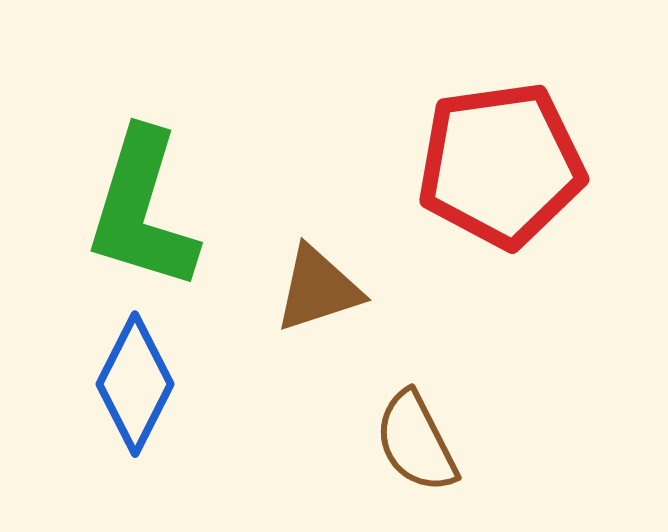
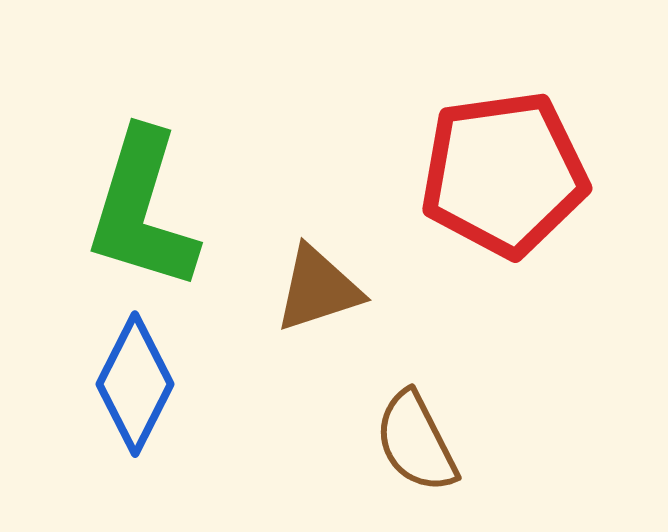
red pentagon: moved 3 px right, 9 px down
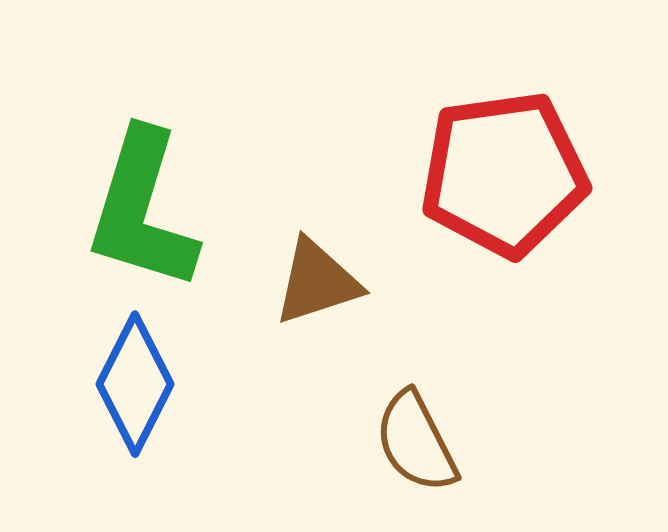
brown triangle: moved 1 px left, 7 px up
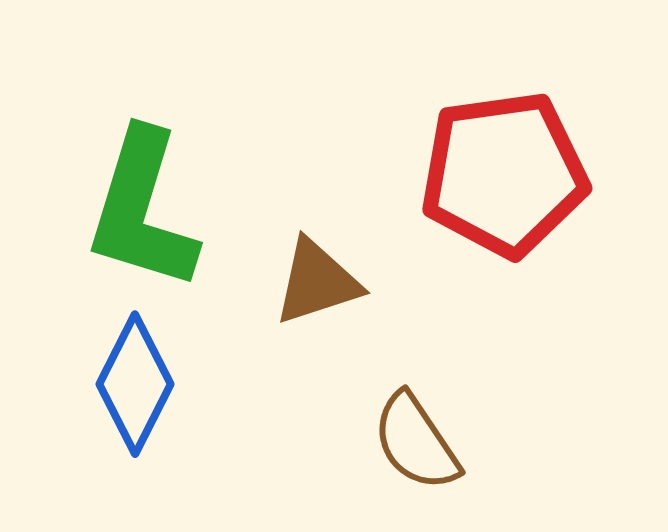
brown semicircle: rotated 7 degrees counterclockwise
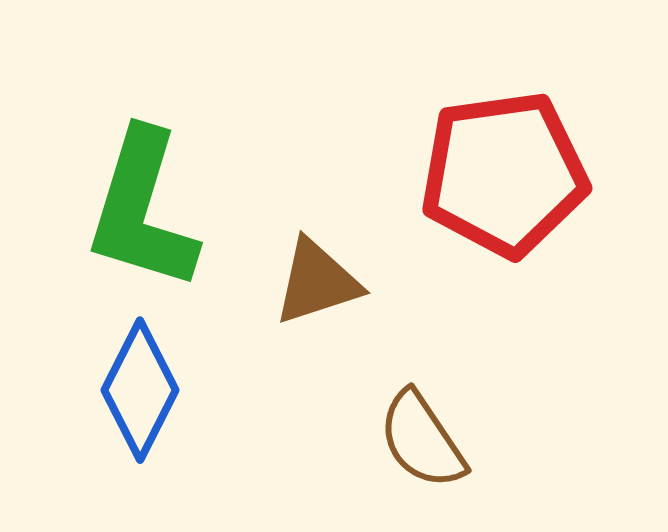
blue diamond: moved 5 px right, 6 px down
brown semicircle: moved 6 px right, 2 px up
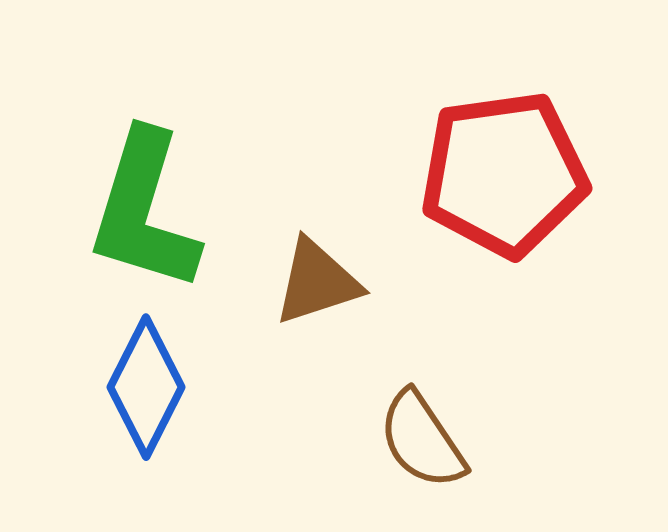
green L-shape: moved 2 px right, 1 px down
blue diamond: moved 6 px right, 3 px up
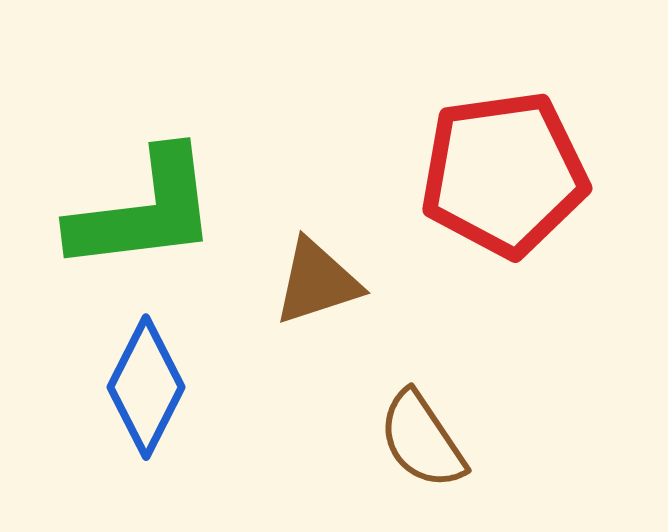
green L-shape: rotated 114 degrees counterclockwise
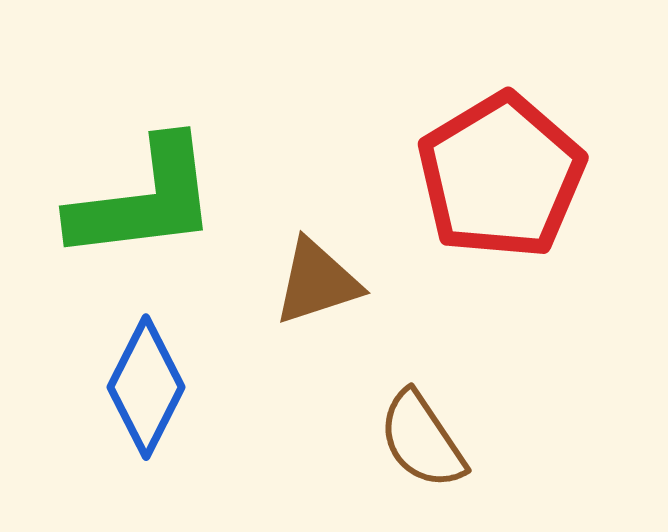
red pentagon: moved 3 px left, 2 px down; rotated 23 degrees counterclockwise
green L-shape: moved 11 px up
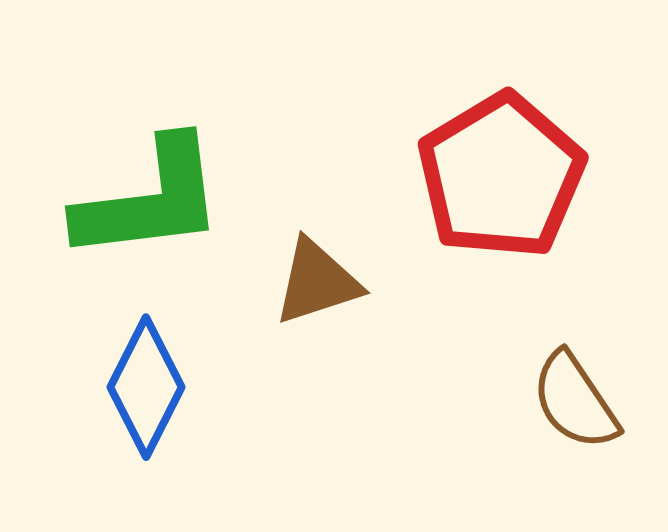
green L-shape: moved 6 px right
brown semicircle: moved 153 px right, 39 px up
